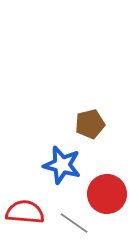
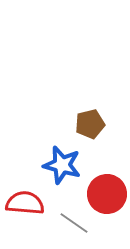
red semicircle: moved 9 px up
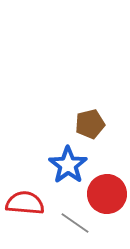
blue star: moved 6 px right; rotated 21 degrees clockwise
gray line: moved 1 px right
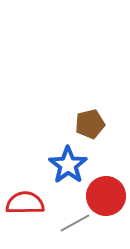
red circle: moved 1 px left, 2 px down
red semicircle: rotated 6 degrees counterclockwise
gray line: rotated 64 degrees counterclockwise
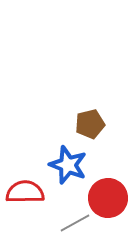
blue star: rotated 15 degrees counterclockwise
red circle: moved 2 px right, 2 px down
red semicircle: moved 11 px up
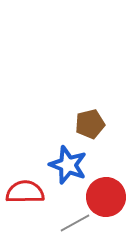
red circle: moved 2 px left, 1 px up
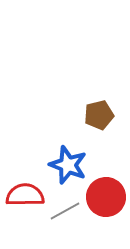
brown pentagon: moved 9 px right, 9 px up
red semicircle: moved 3 px down
gray line: moved 10 px left, 12 px up
